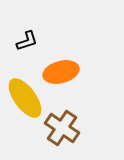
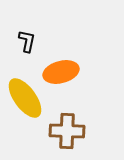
black L-shape: rotated 60 degrees counterclockwise
brown cross: moved 5 px right, 3 px down; rotated 32 degrees counterclockwise
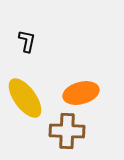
orange ellipse: moved 20 px right, 21 px down
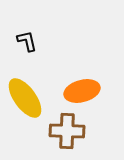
black L-shape: rotated 25 degrees counterclockwise
orange ellipse: moved 1 px right, 2 px up
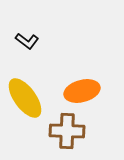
black L-shape: rotated 140 degrees clockwise
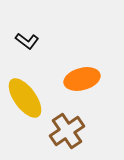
orange ellipse: moved 12 px up
brown cross: rotated 36 degrees counterclockwise
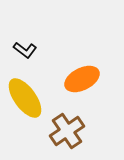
black L-shape: moved 2 px left, 9 px down
orange ellipse: rotated 12 degrees counterclockwise
